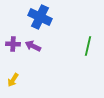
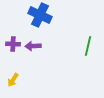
blue cross: moved 2 px up
purple arrow: rotated 28 degrees counterclockwise
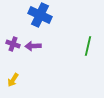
purple cross: rotated 16 degrees clockwise
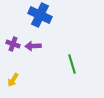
green line: moved 16 px left, 18 px down; rotated 30 degrees counterclockwise
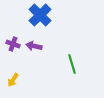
blue cross: rotated 20 degrees clockwise
purple arrow: moved 1 px right; rotated 14 degrees clockwise
